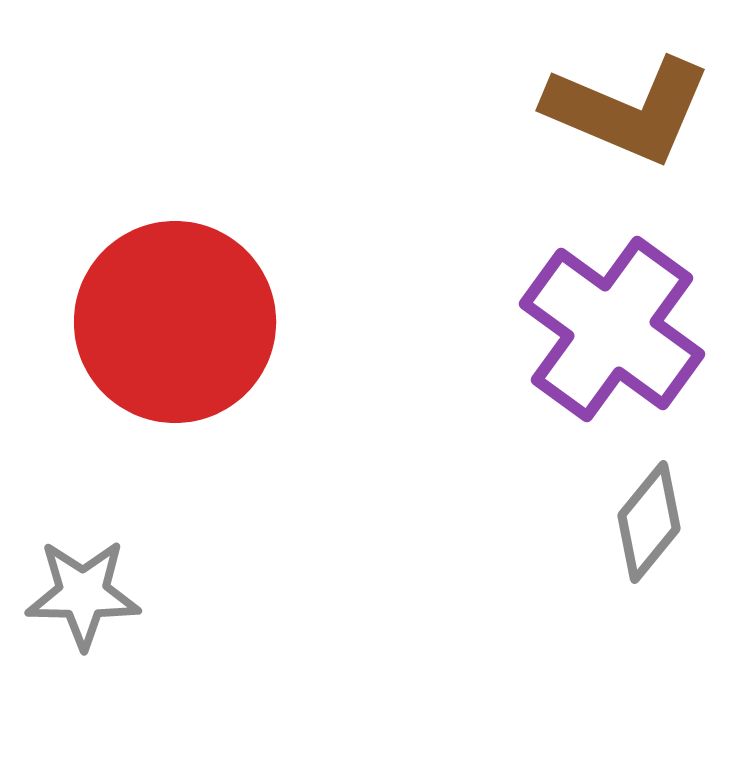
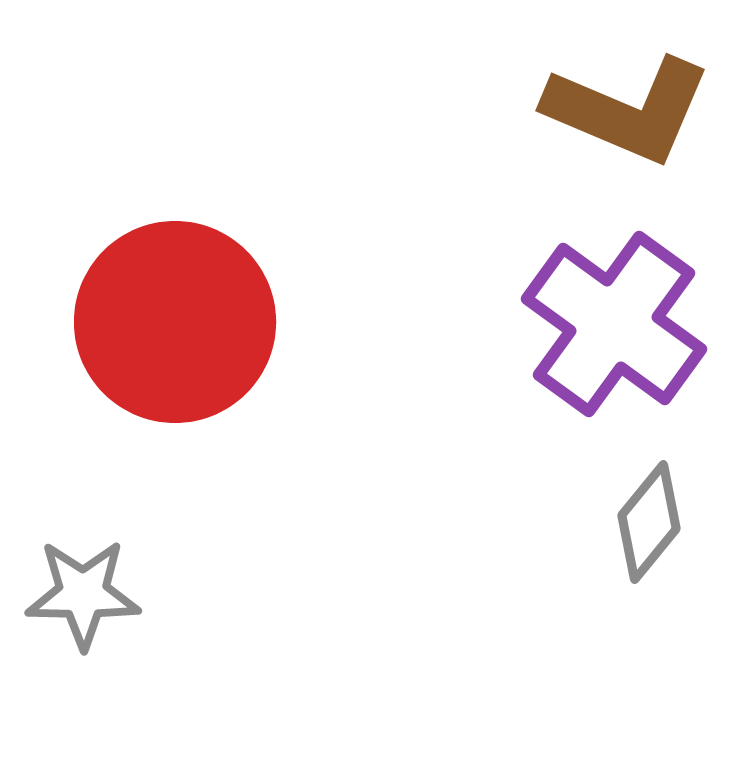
purple cross: moved 2 px right, 5 px up
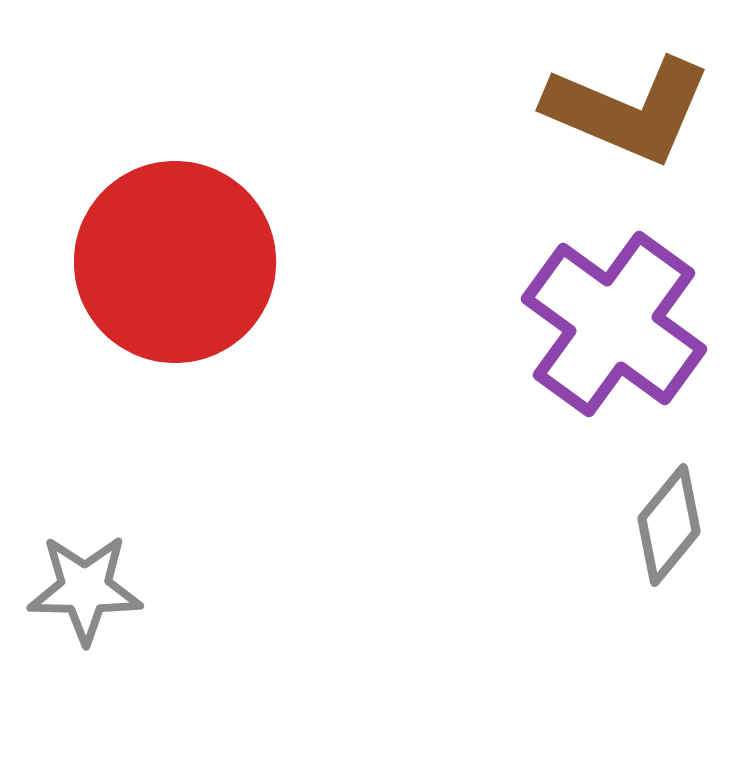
red circle: moved 60 px up
gray diamond: moved 20 px right, 3 px down
gray star: moved 2 px right, 5 px up
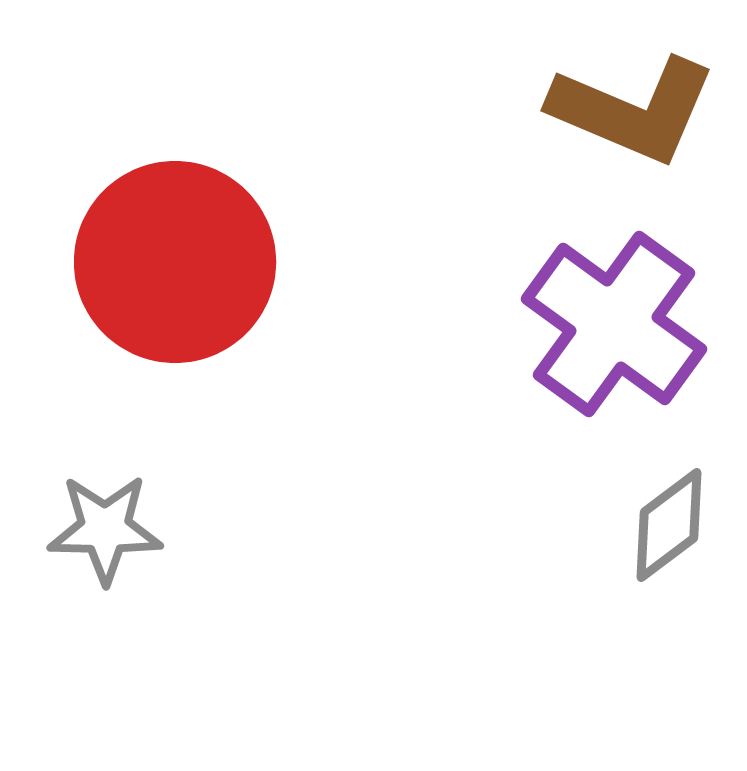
brown L-shape: moved 5 px right
gray diamond: rotated 14 degrees clockwise
gray star: moved 20 px right, 60 px up
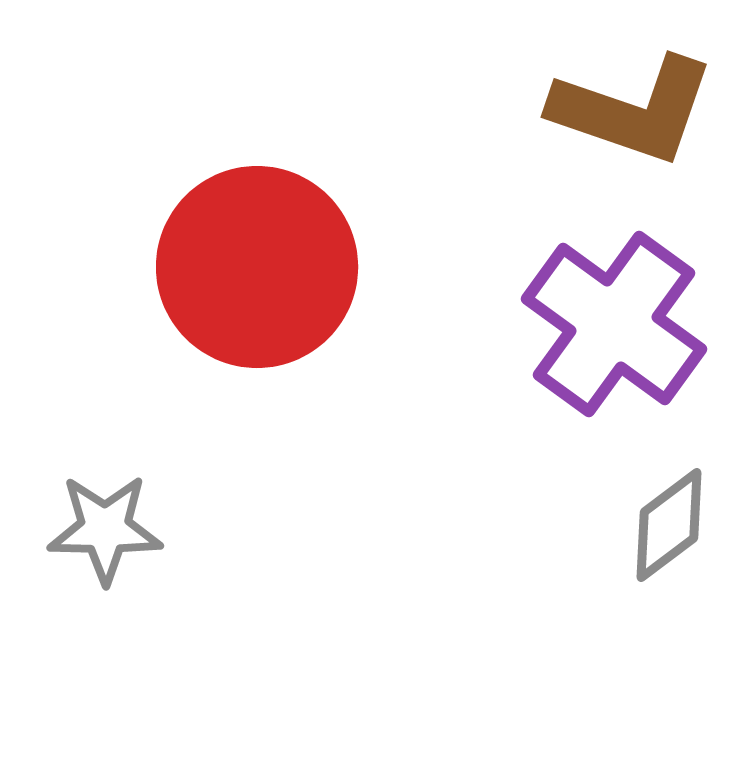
brown L-shape: rotated 4 degrees counterclockwise
red circle: moved 82 px right, 5 px down
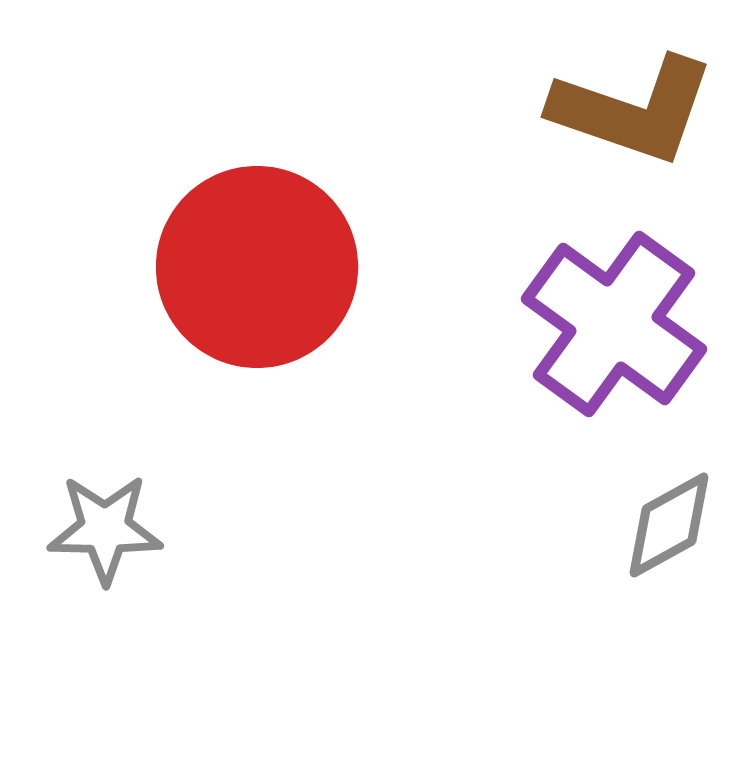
gray diamond: rotated 8 degrees clockwise
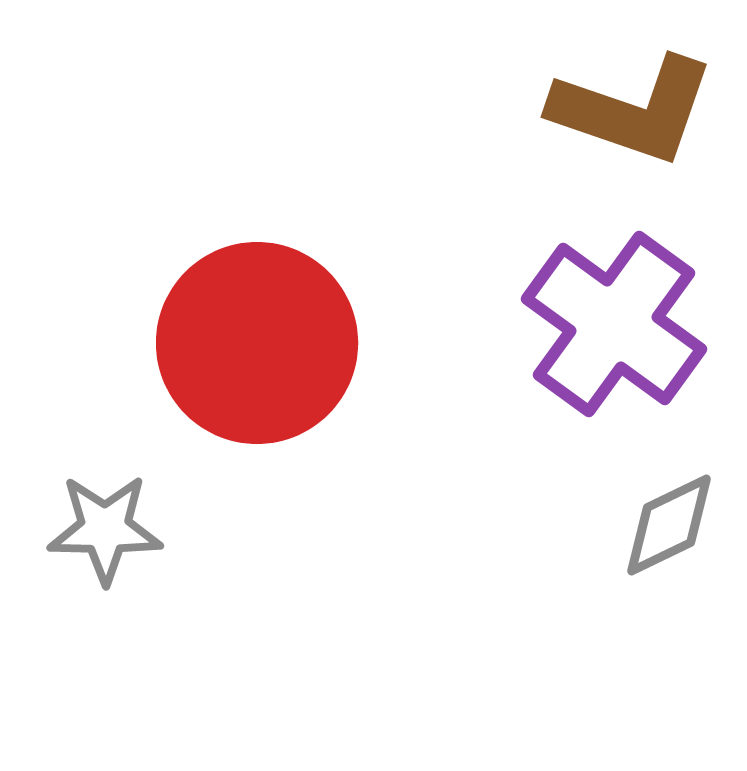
red circle: moved 76 px down
gray diamond: rotated 3 degrees clockwise
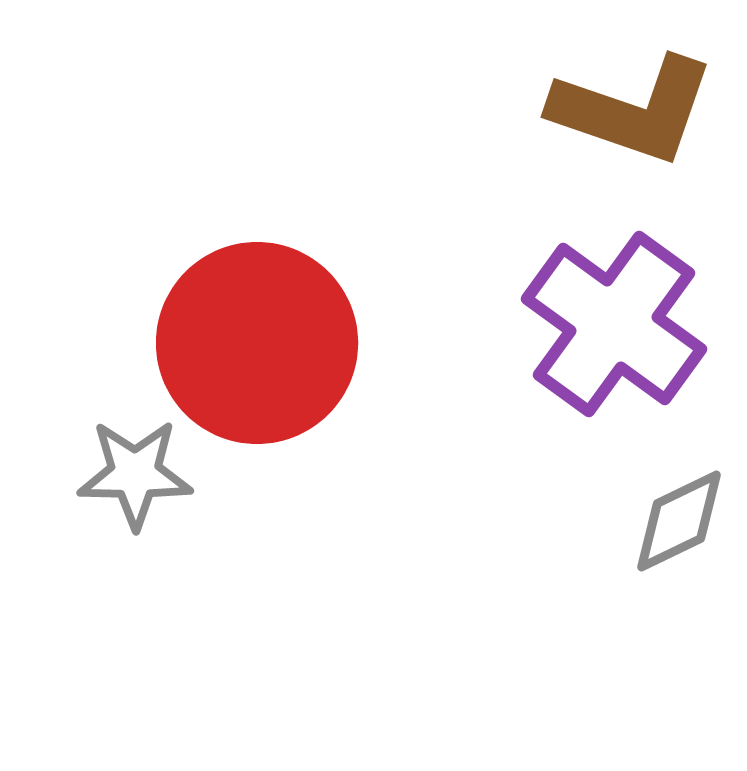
gray diamond: moved 10 px right, 4 px up
gray star: moved 30 px right, 55 px up
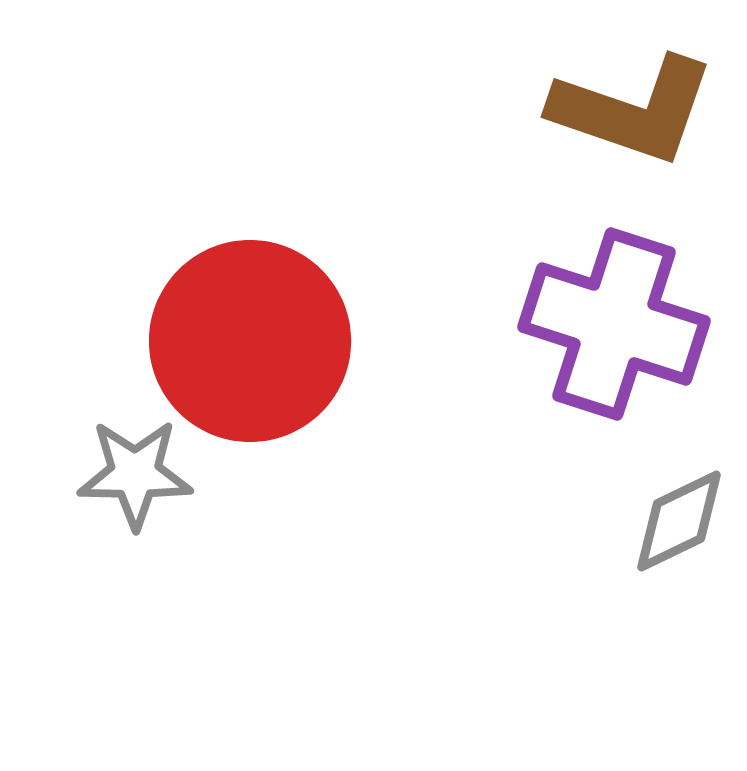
purple cross: rotated 18 degrees counterclockwise
red circle: moved 7 px left, 2 px up
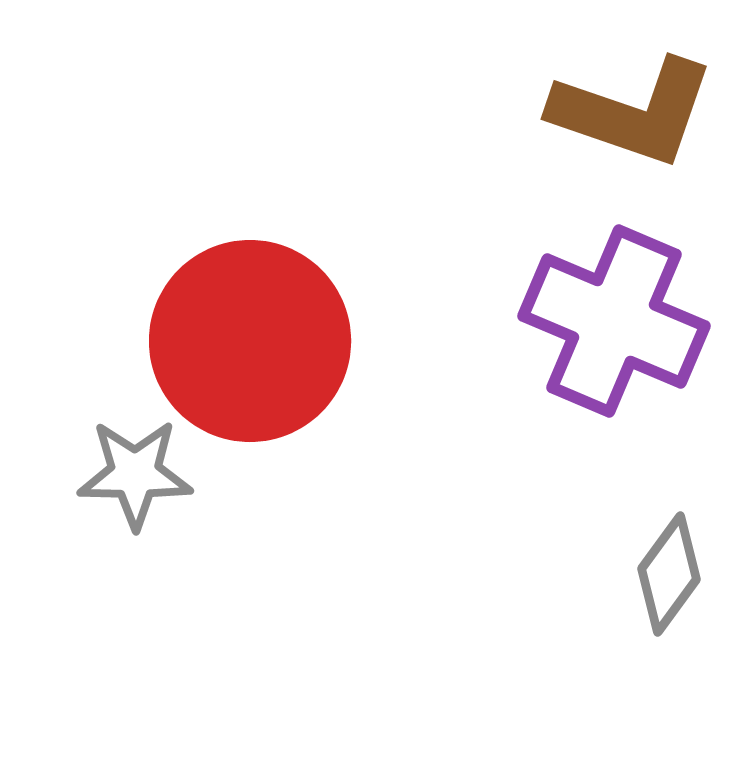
brown L-shape: moved 2 px down
purple cross: moved 3 px up; rotated 5 degrees clockwise
gray diamond: moved 10 px left, 53 px down; rotated 28 degrees counterclockwise
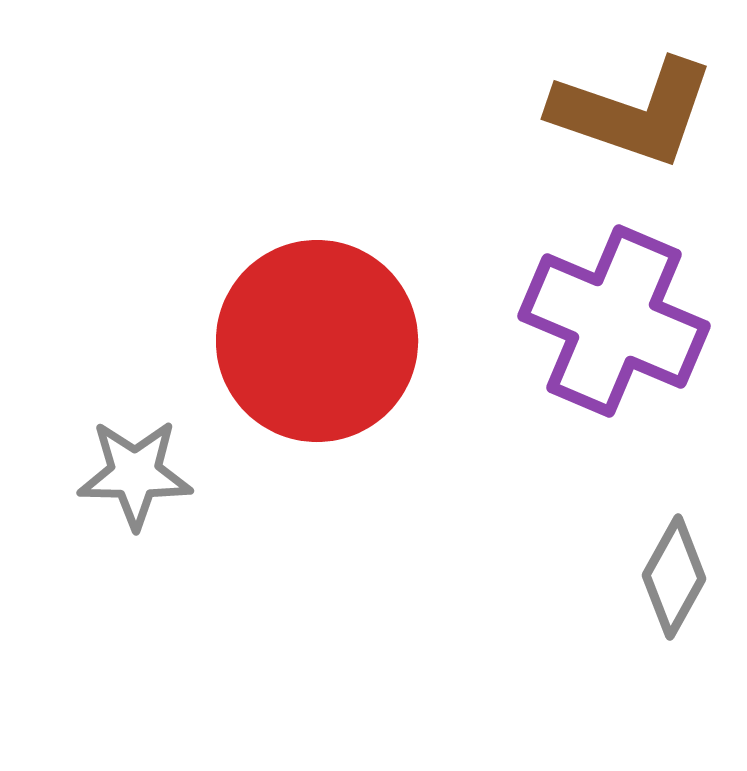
red circle: moved 67 px right
gray diamond: moved 5 px right, 3 px down; rotated 7 degrees counterclockwise
